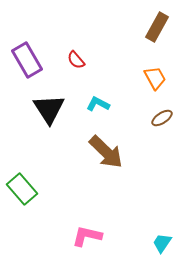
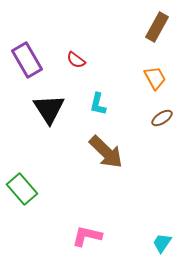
red semicircle: rotated 12 degrees counterclockwise
cyan L-shape: rotated 105 degrees counterclockwise
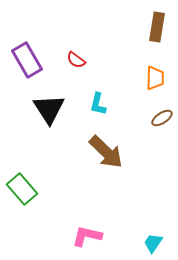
brown rectangle: rotated 20 degrees counterclockwise
orange trapezoid: rotated 30 degrees clockwise
cyan trapezoid: moved 9 px left
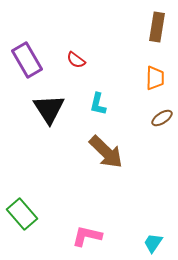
green rectangle: moved 25 px down
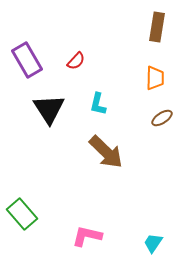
red semicircle: moved 1 px down; rotated 84 degrees counterclockwise
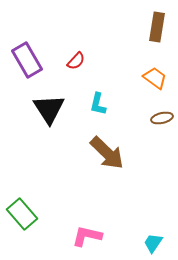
orange trapezoid: rotated 55 degrees counterclockwise
brown ellipse: rotated 20 degrees clockwise
brown arrow: moved 1 px right, 1 px down
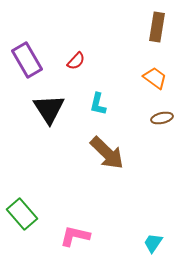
pink L-shape: moved 12 px left
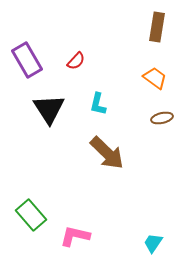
green rectangle: moved 9 px right, 1 px down
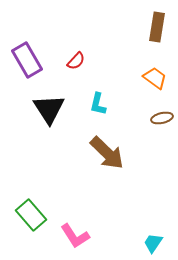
pink L-shape: rotated 136 degrees counterclockwise
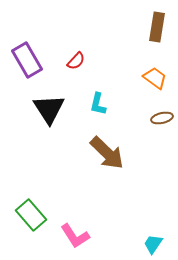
cyan trapezoid: moved 1 px down
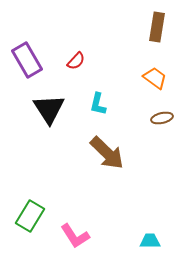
green rectangle: moved 1 px left, 1 px down; rotated 72 degrees clockwise
cyan trapezoid: moved 3 px left, 3 px up; rotated 55 degrees clockwise
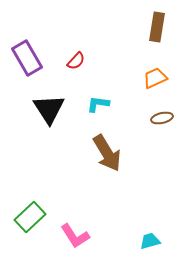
purple rectangle: moved 2 px up
orange trapezoid: rotated 60 degrees counterclockwise
cyan L-shape: rotated 85 degrees clockwise
brown arrow: rotated 15 degrees clockwise
green rectangle: moved 1 px down; rotated 16 degrees clockwise
cyan trapezoid: rotated 15 degrees counterclockwise
